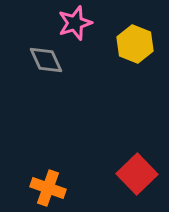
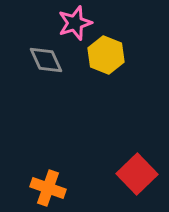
yellow hexagon: moved 29 px left, 11 px down
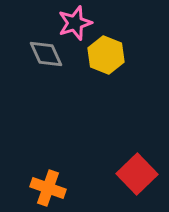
gray diamond: moved 6 px up
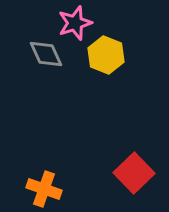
red square: moved 3 px left, 1 px up
orange cross: moved 4 px left, 1 px down
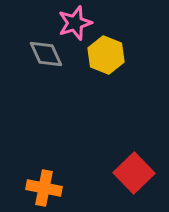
orange cross: moved 1 px up; rotated 8 degrees counterclockwise
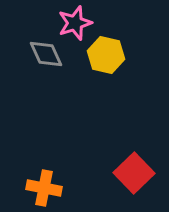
yellow hexagon: rotated 9 degrees counterclockwise
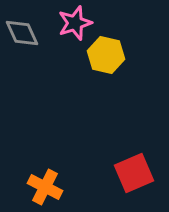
gray diamond: moved 24 px left, 21 px up
red square: rotated 21 degrees clockwise
orange cross: moved 1 px right, 1 px up; rotated 16 degrees clockwise
